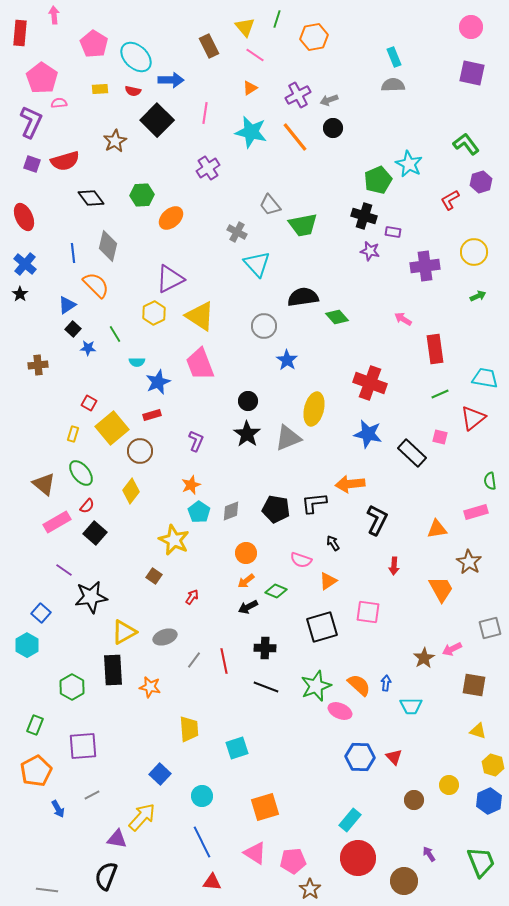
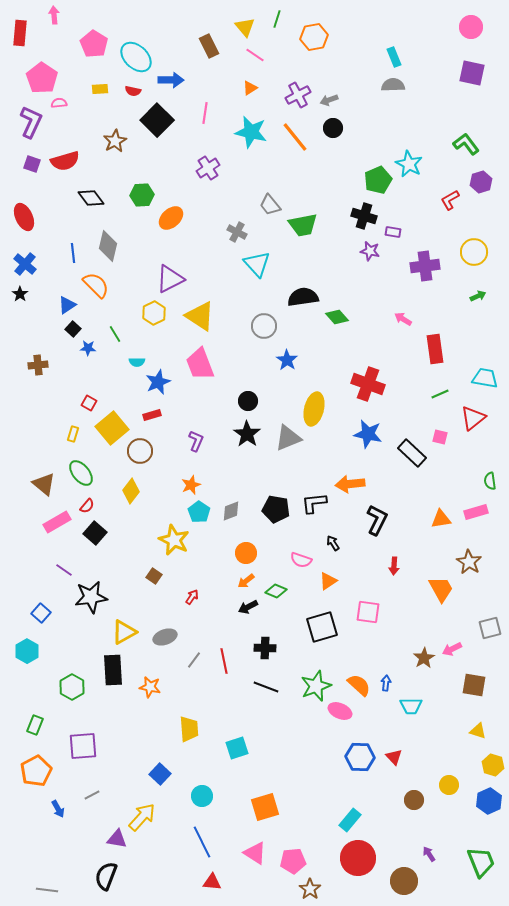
red cross at (370, 383): moved 2 px left, 1 px down
orange triangle at (437, 529): moved 4 px right, 10 px up
cyan hexagon at (27, 645): moved 6 px down
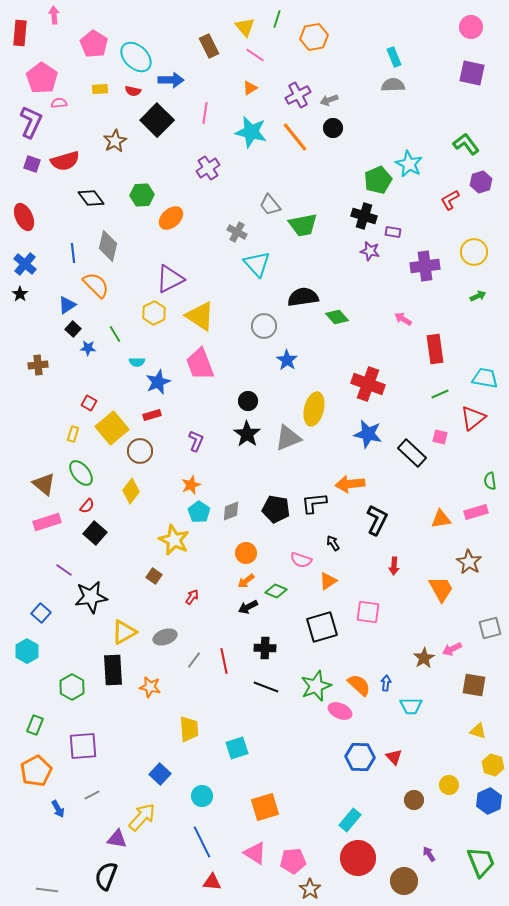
pink rectangle at (57, 522): moved 10 px left; rotated 12 degrees clockwise
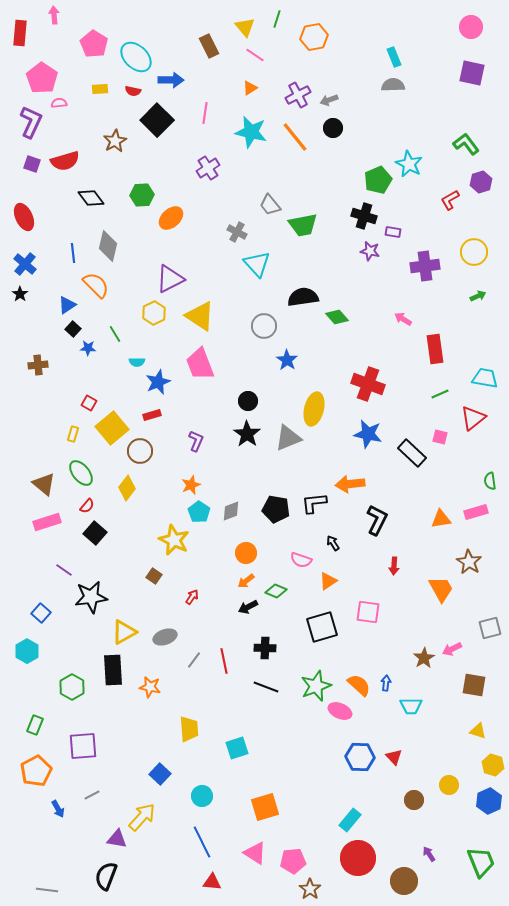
yellow diamond at (131, 491): moved 4 px left, 3 px up
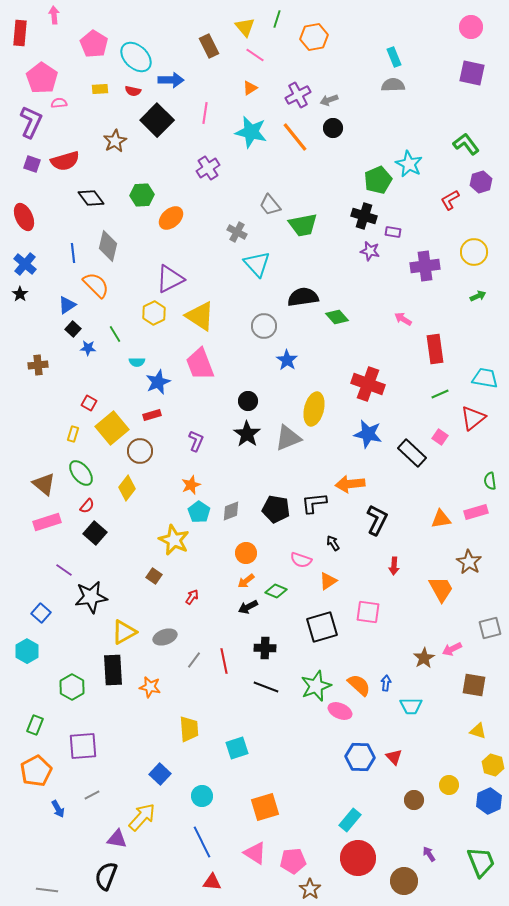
pink square at (440, 437): rotated 21 degrees clockwise
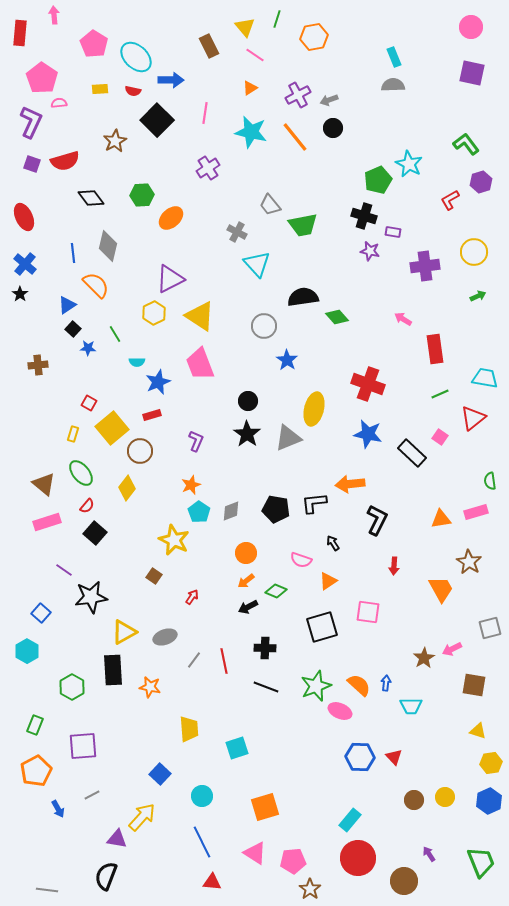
yellow hexagon at (493, 765): moved 2 px left, 2 px up; rotated 25 degrees counterclockwise
yellow circle at (449, 785): moved 4 px left, 12 px down
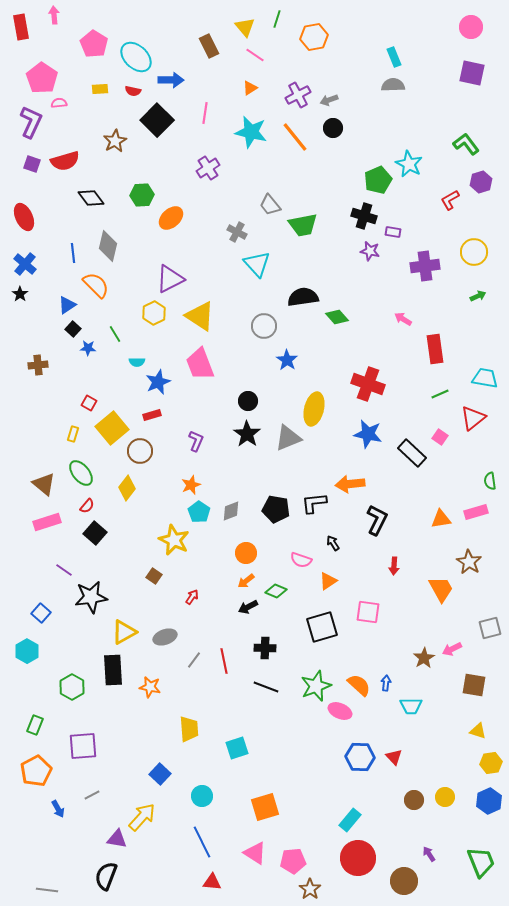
red rectangle at (20, 33): moved 1 px right, 6 px up; rotated 15 degrees counterclockwise
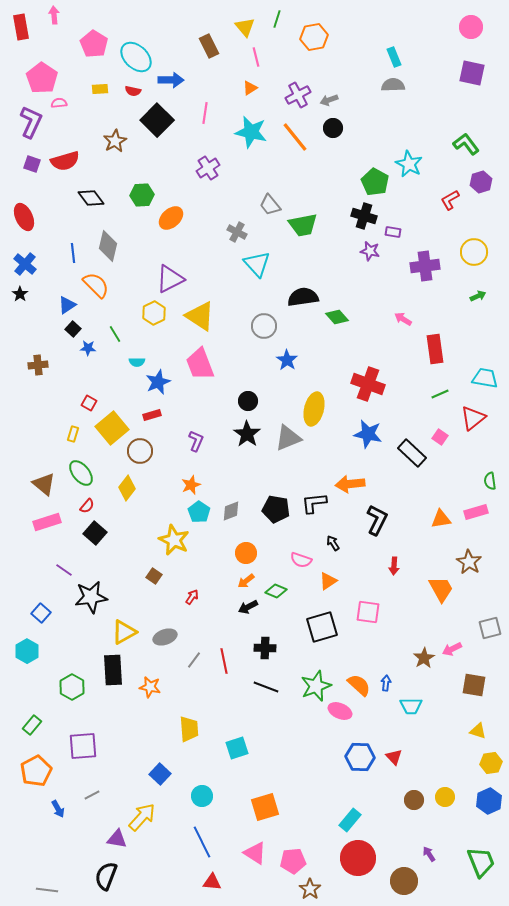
pink line at (255, 55): moved 1 px right, 2 px down; rotated 42 degrees clockwise
green pentagon at (378, 180): moved 3 px left, 2 px down; rotated 20 degrees counterclockwise
green rectangle at (35, 725): moved 3 px left; rotated 18 degrees clockwise
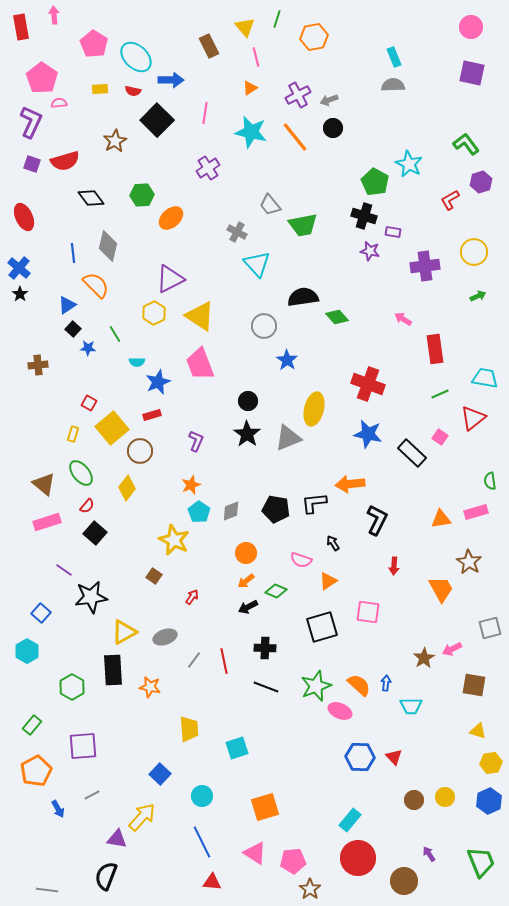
blue cross at (25, 264): moved 6 px left, 4 px down
